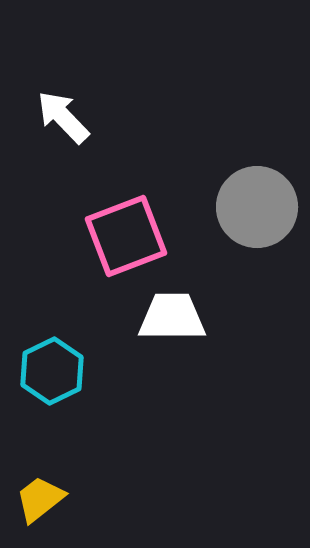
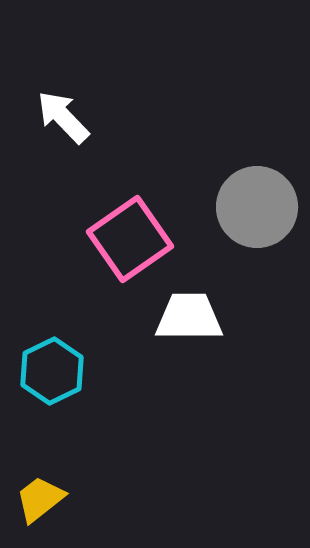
pink square: moved 4 px right, 3 px down; rotated 14 degrees counterclockwise
white trapezoid: moved 17 px right
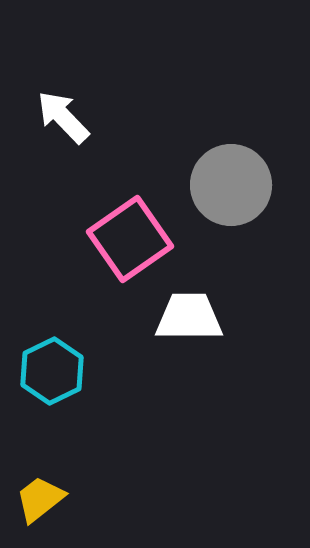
gray circle: moved 26 px left, 22 px up
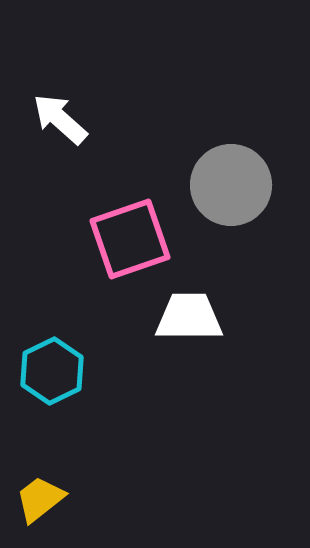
white arrow: moved 3 px left, 2 px down; rotated 4 degrees counterclockwise
pink square: rotated 16 degrees clockwise
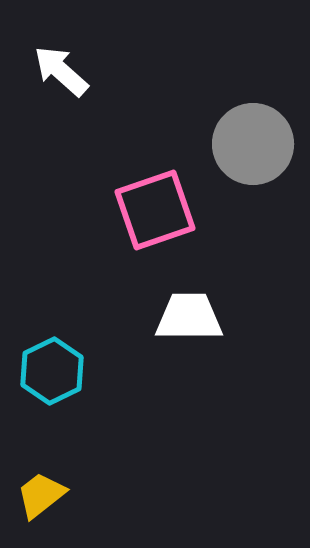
white arrow: moved 1 px right, 48 px up
gray circle: moved 22 px right, 41 px up
pink square: moved 25 px right, 29 px up
yellow trapezoid: moved 1 px right, 4 px up
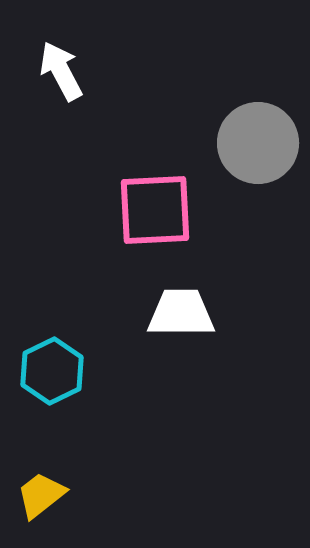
white arrow: rotated 20 degrees clockwise
gray circle: moved 5 px right, 1 px up
pink square: rotated 16 degrees clockwise
white trapezoid: moved 8 px left, 4 px up
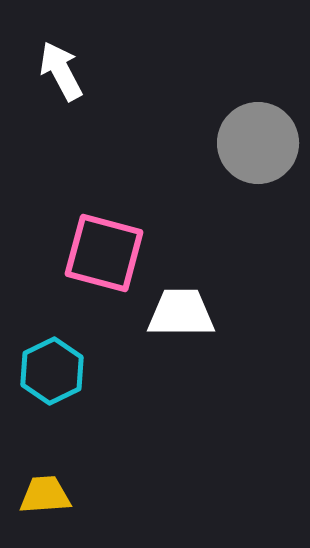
pink square: moved 51 px left, 43 px down; rotated 18 degrees clockwise
yellow trapezoid: moved 4 px right; rotated 34 degrees clockwise
